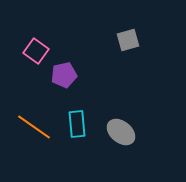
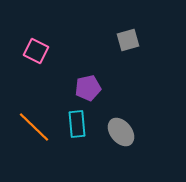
pink square: rotated 10 degrees counterclockwise
purple pentagon: moved 24 px right, 13 px down
orange line: rotated 9 degrees clockwise
gray ellipse: rotated 12 degrees clockwise
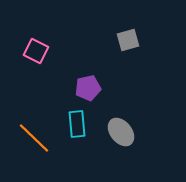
orange line: moved 11 px down
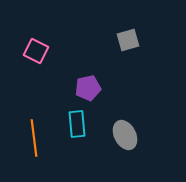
gray ellipse: moved 4 px right, 3 px down; rotated 12 degrees clockwise
orange line: rotated 39 degrees clockwise
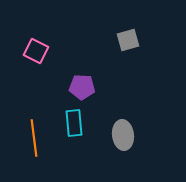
purple pentagon: moved 6 px left, 1 px up; rotated 15 degrees clockwise
cyan rectangle: moved 3 px left, 1 px up
gray ellipse: moved 2 px left; rotated 20 degrees clockwise
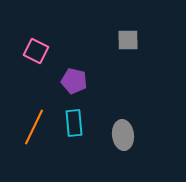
gray square: rotated 15 degrees clockwise
purple pentagon: moved 8 px left, 6 px up; rotated 10 degrees clockwise
orange line: moved 11 px up; rotated 33 degrees clockwise
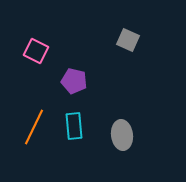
gray square: rotated 25 degrees clockwise
cyan rectangle: moved 3 px down
gray ellipse: moved 1 px left
